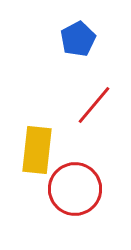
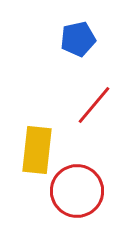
blue pentagon: rotated 16 degrees clockwise
red circle: moved 2 px right, 2 px down
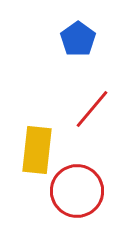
blue pentagon: rotated 24 degrees counterclockwise
red line: moved 2 px left, 4 px down
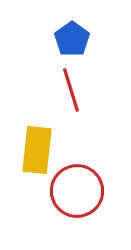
blue pentagon: moved 6 px left
red line: moved 21 px left, 19 px up; rotated 57 degrees counterclockwise
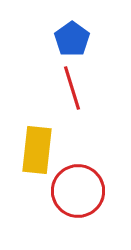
red line: moved 1 px right, 2 px up
red circle: moved 1 px right
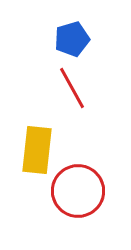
blue pentagon: rotated 20 degrees clockwise
red line: rotated 12 degrees counterclockwise
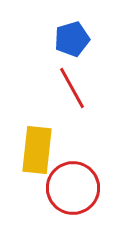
red circle: moved 5 px left, 3 px up
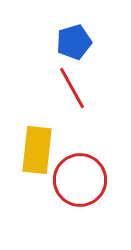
blue pentagon: moved 2 px right, 3 px down
red circle: moved 7 px right, 8 px up
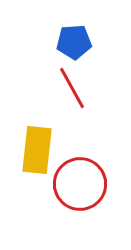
blue pentagon: rotated 12 degrees clockwise
red circle: moved 4 px down
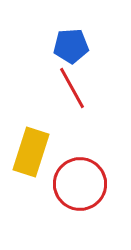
blue pentagon: moved 3 px left, 4 px down
yellow rectangle: moved 6 px left, 2 px down; rotated 12 degrees clockwise
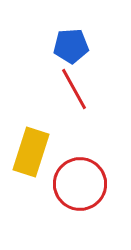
red line: moved 2 px right, 1 px down
